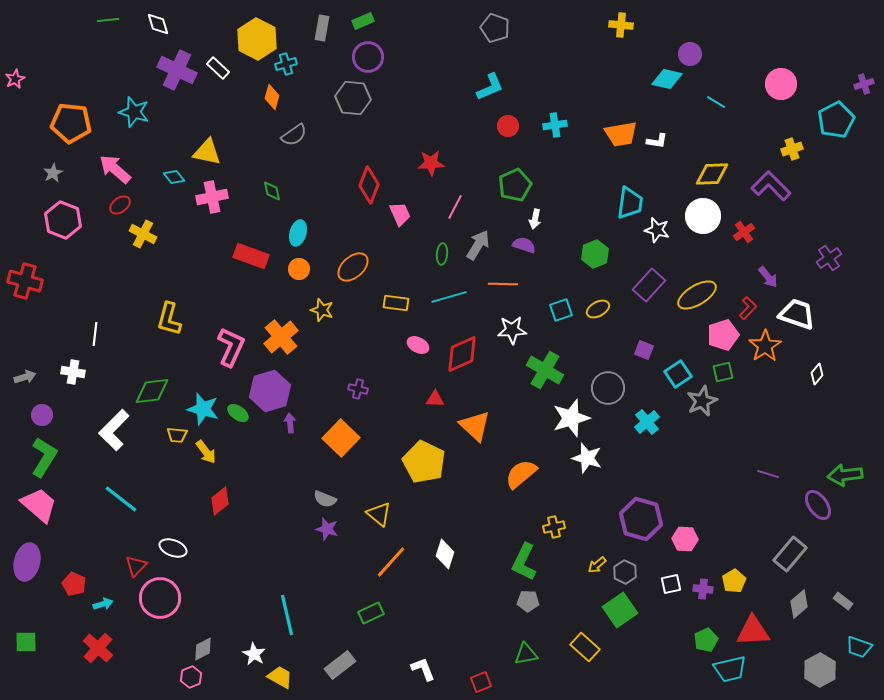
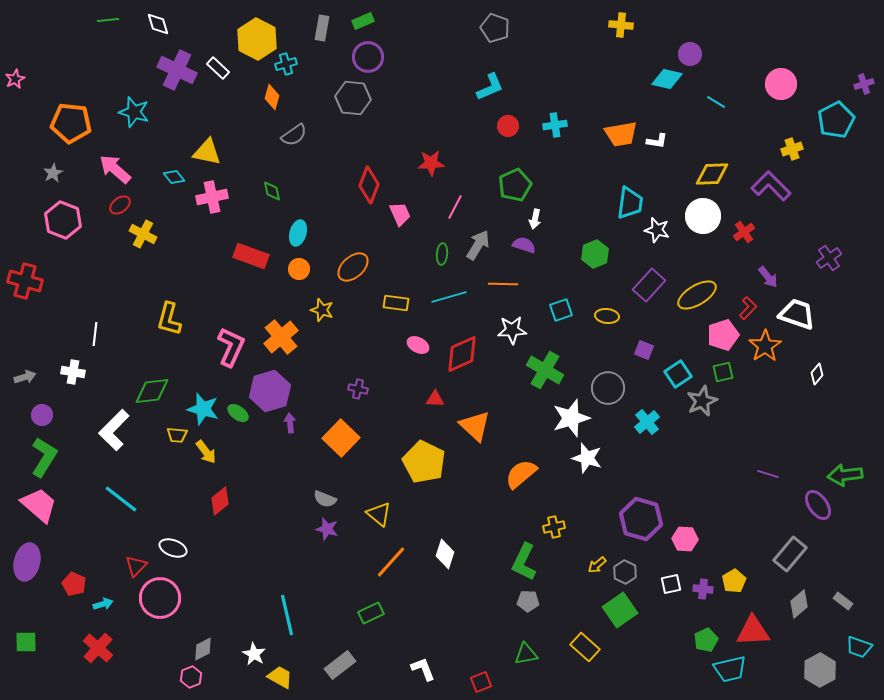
yellow ellipse at (598, 309): moved 9 px right, 7 px down; rotated 35 degrees clockwise
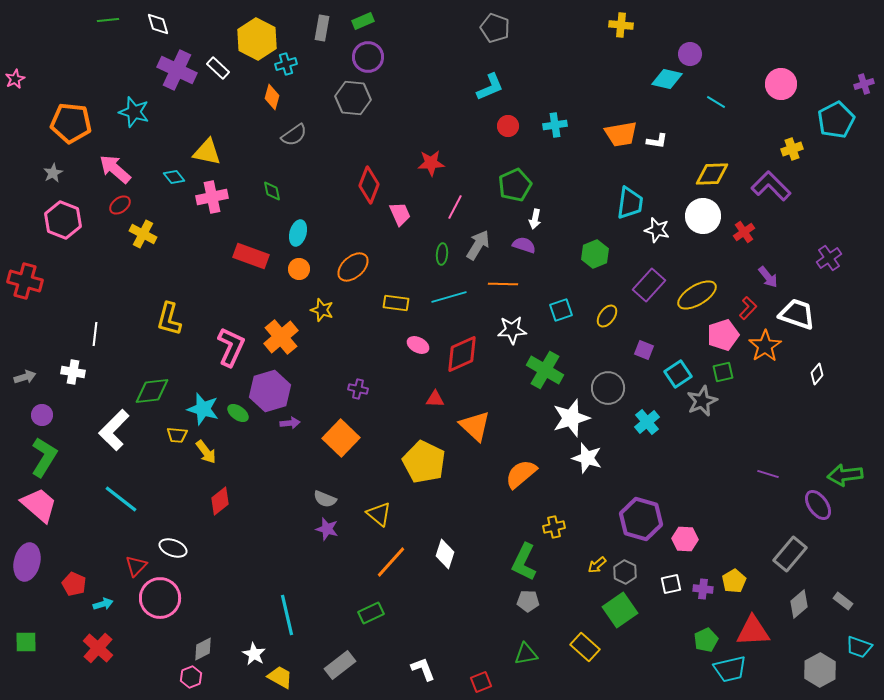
yellow ellipse at (607, 316): rotated 60 degrees counterclockwise
purple arrow at (290, 423): rotated 90 degrees clockwise
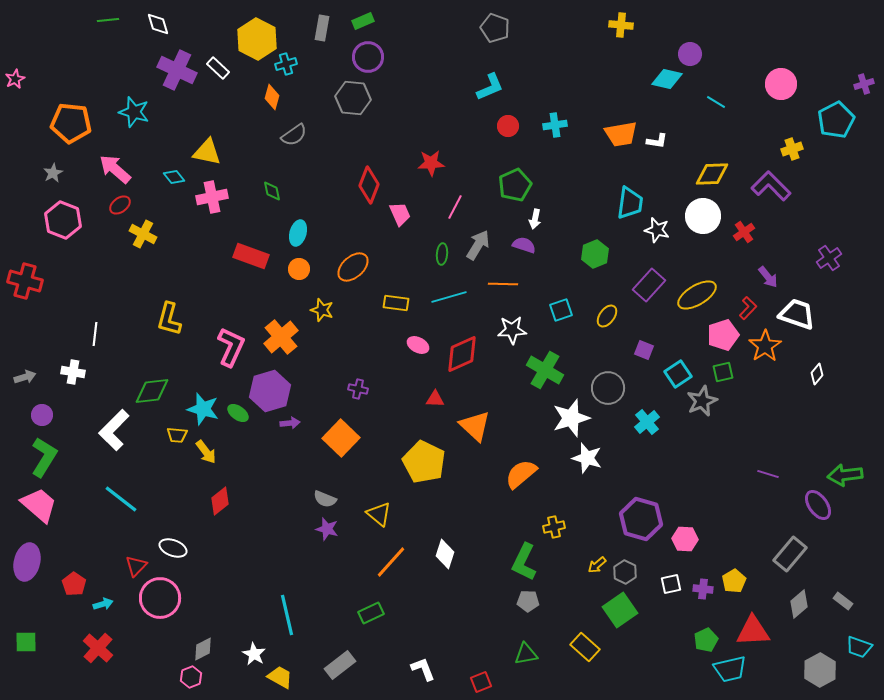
red pentagon at (74, 584): rotated 10 degrees clockwise
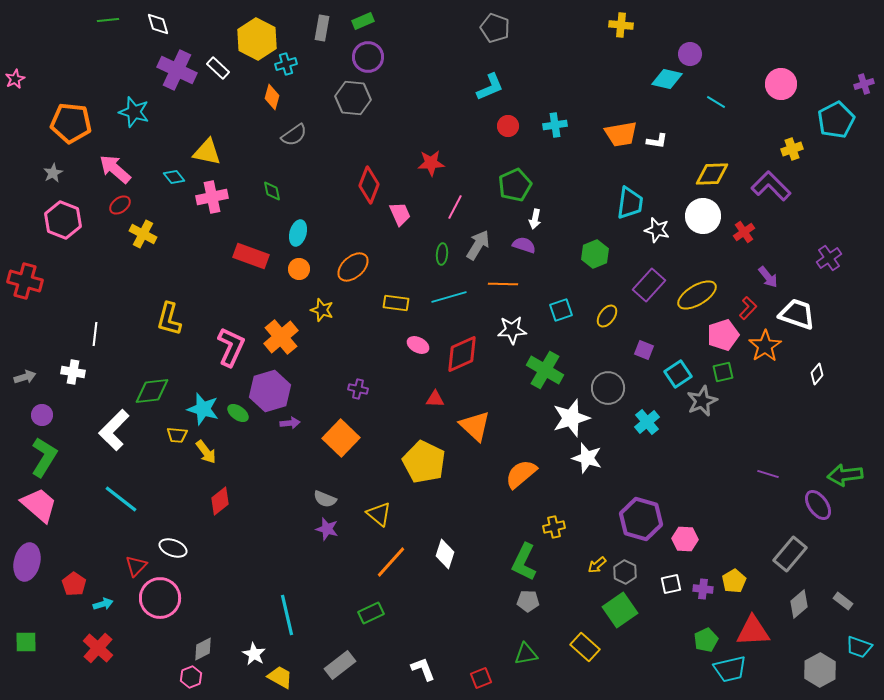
red square at (481, 682): moved 4 px up
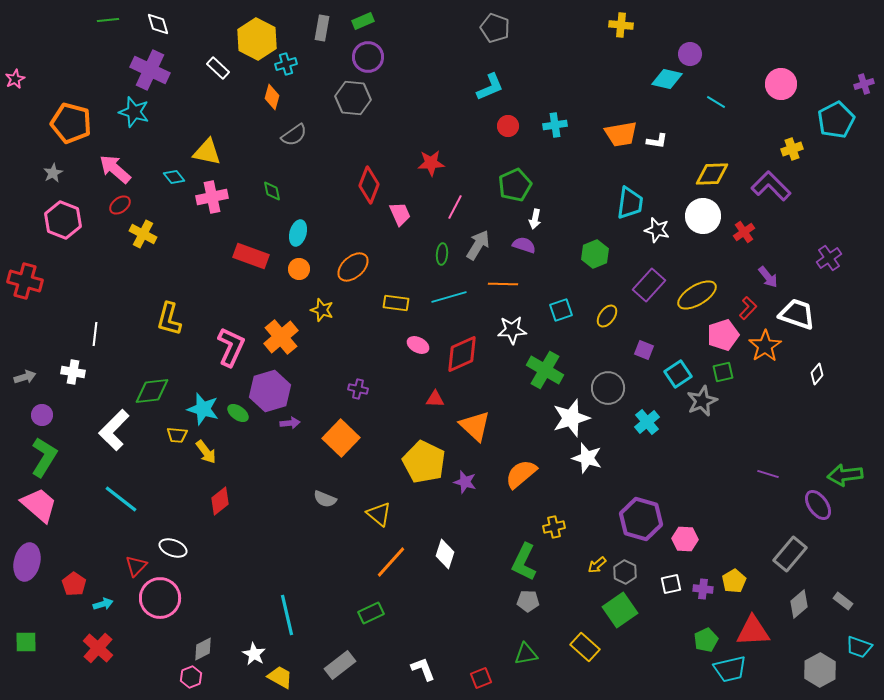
purple cross at (177, 70): moved 27 px left
orange pentagon at (71, 123): rotated 9 degrees clockwise
purple star at (327, 529): moved 138 px right, 47 px up
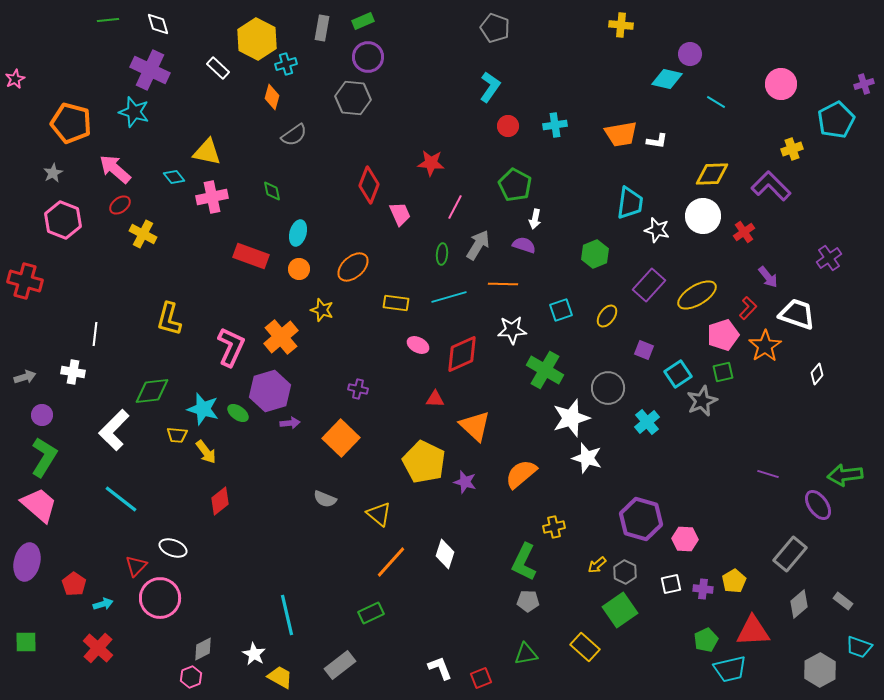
cyan L-shape at (490, 87): rotated 32 degrees counterclockwise
red star at (431, 163): rotated 8 degrees clockwise
green pentagon at (515, 185): rotated 20 degrees counterclockwise
white L-shape at (423, 669): moved 17 px right, 1 px up
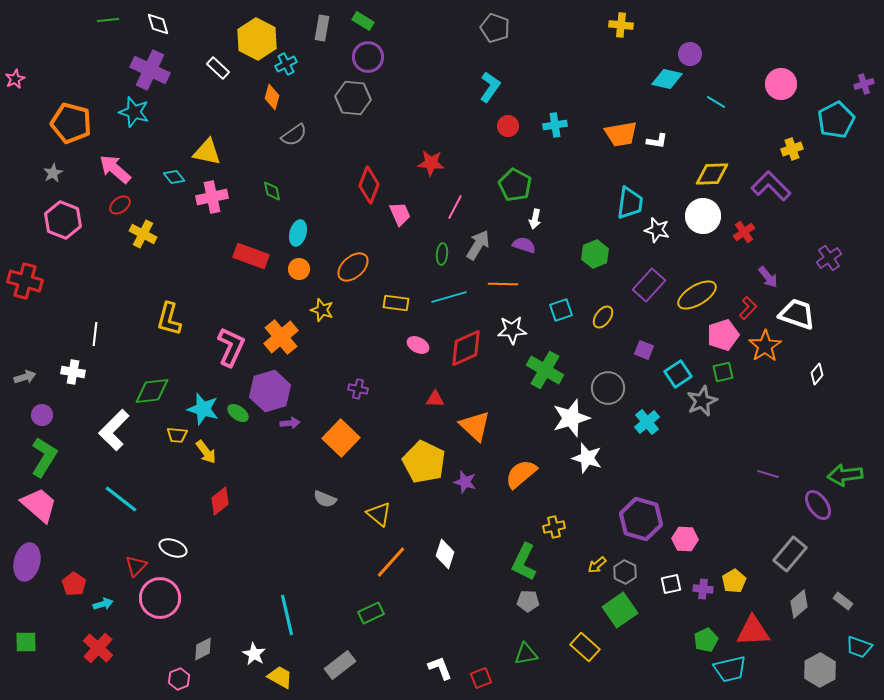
green rectangle at (363, 21): rotated 55 degrees clockwise
cyan cross at (286, 64): rotated 10 degrees counterclockwise
yellow ellipse at (607, 316): moved 4 px left, 1 px down
red diamond at (462, 354): moved 4 px right, 6 px up
pink hexagon at (191, 677): moved 12 px left, 2 px down
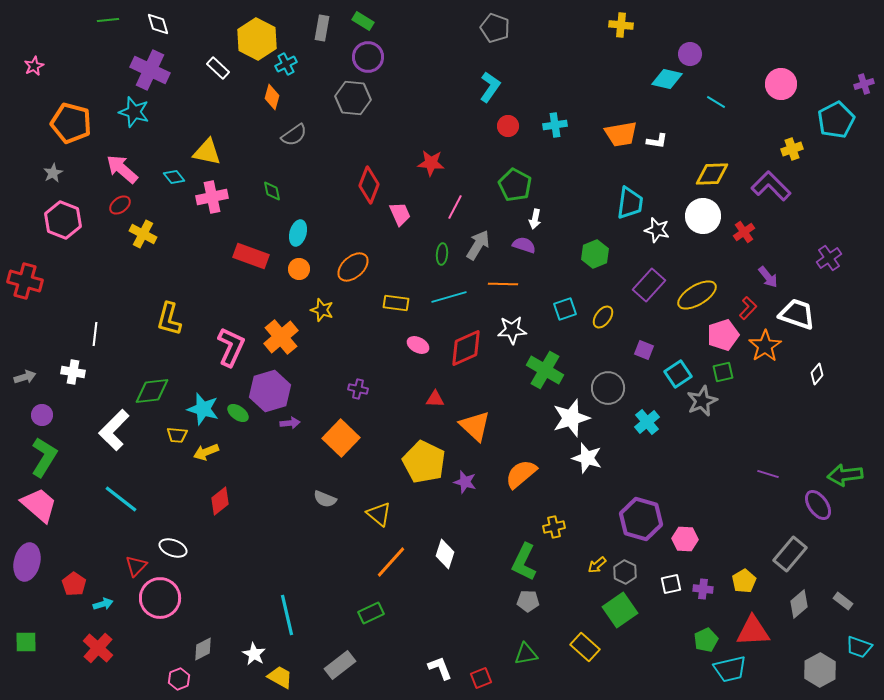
pink star at (15, 79): moved 19 px right, 13 px up
pink arrow at (115, 169): moved 7 px right
cyan square at (561, 310): moved 4 px right, 1 px up
yellow arrow at (206, 452): rotated 105 degrees clockwise
yellow pentagon at (734, 581): moved 10 px right
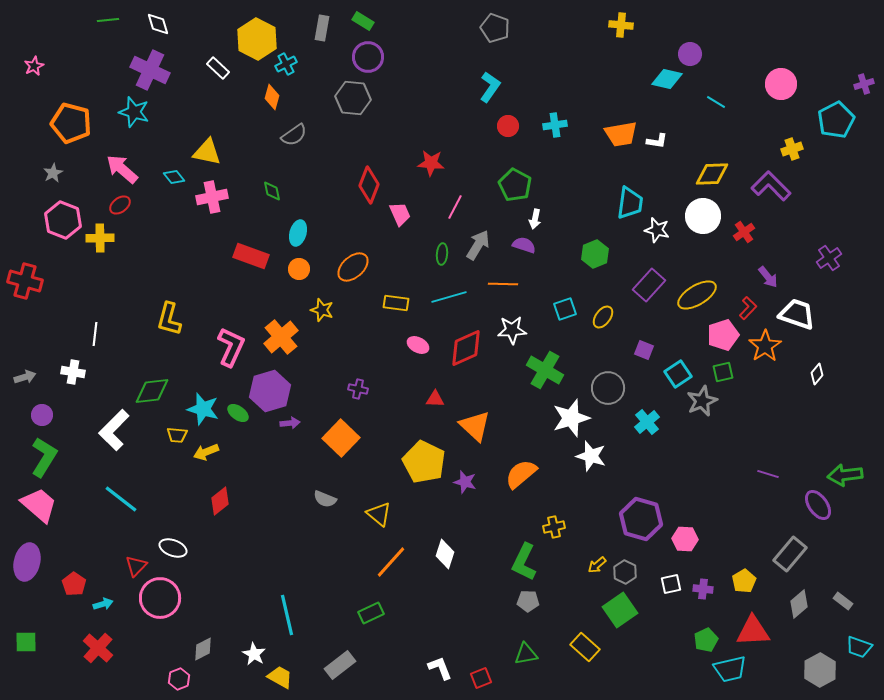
yellow cross at (143, 234): moved 43 px left, 4 px down; rotated 28 degrees counterclockwise
white star at (587, 458): moved 4 px right, 2 px up
